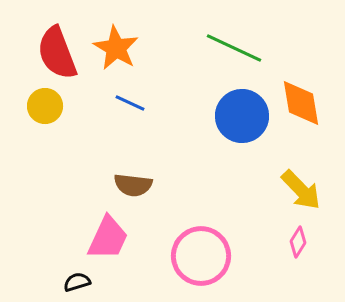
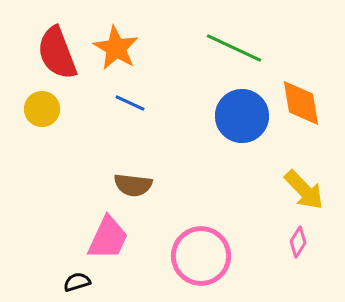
yellow circle: moved 3 px left, 3 px down
yellow arrow: moved 3 px right
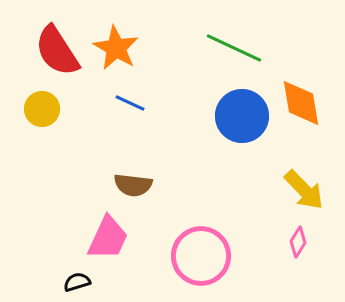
red semicircle: moved 2 px up; rotated 12 degrees counterclockwise
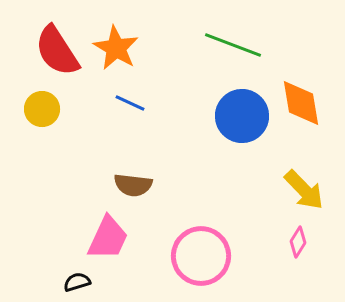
green line: moved 1 px left, 3 px up; rotated 4 degrees counterclockwise
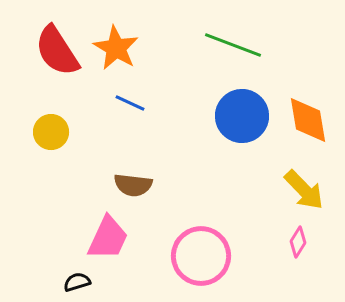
orange diamond: moved 7 px right, 17 px down
yellow circle: moved 9 px right, 23 px down
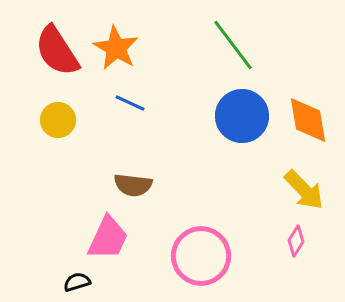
green line: rotated 32 degrees clockwise
yellow circle: moved 7 px right, 12 px up
pink diamond: moved 2 px left, 1 px up
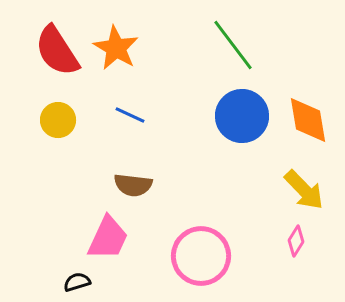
blue line: moved 12 px down
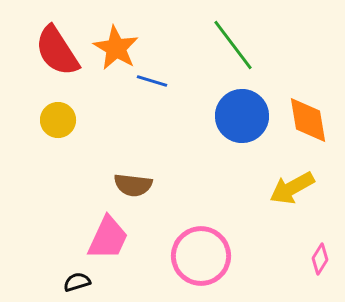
blue line: moved 22 px right, 34 px up; rotated 8 degrees counterclockwise
yellow arrow: moved 12 px left, 2 px up; rotated 105 degrees clockwise
pink diamond: moved 24 px right, 18 px down
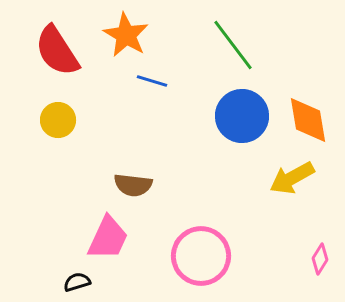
orange star: moved 10 px right, 13 px up
yellow arrow: moved 10 px up
